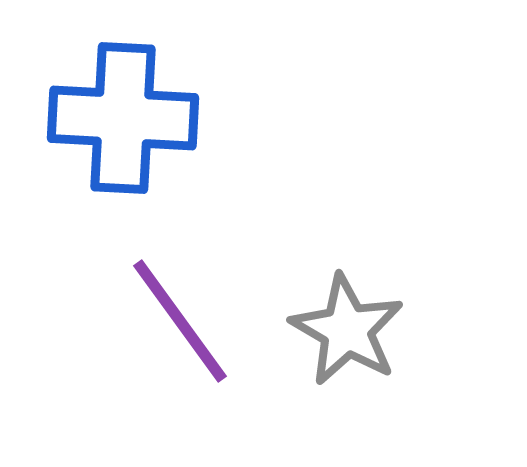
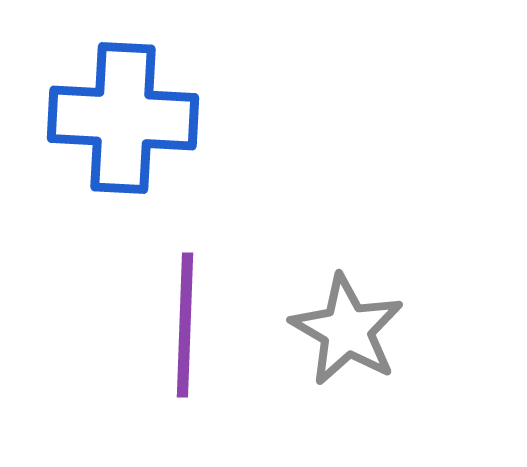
purple line: moved 5 px right, 4 px down; rotated 38 degrees clockwise
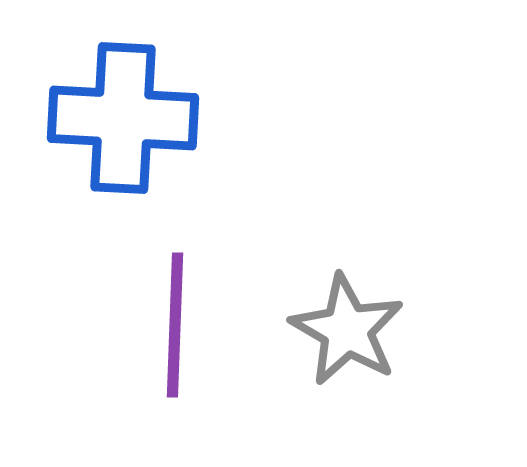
purple line: moved 10 px left
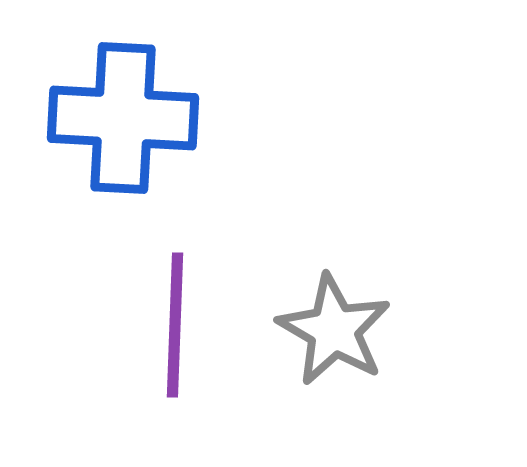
gray star: moved 13 px left
